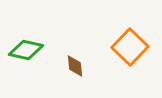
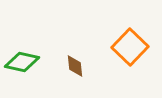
green diamond: moved 4 px left, 12 px down
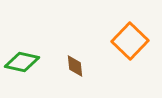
orange square: moved 6 px up
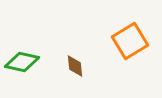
orange square: rotated 15 degrees clockwise
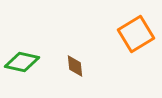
orange square: moved 6 px right, 7 px up
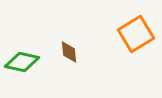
brown diamond: moved 6 px left, 14 px up
